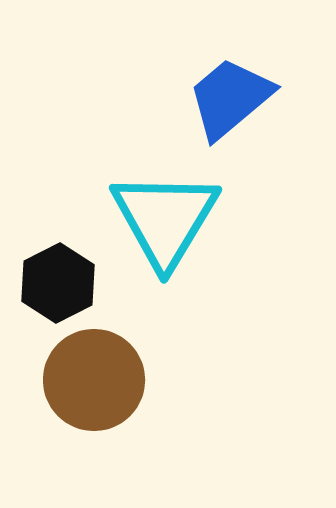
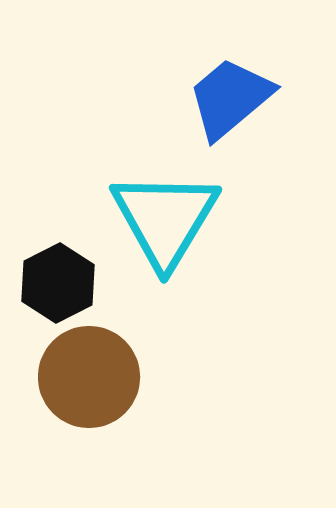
brown circle: moved 5 px left, 3 px up
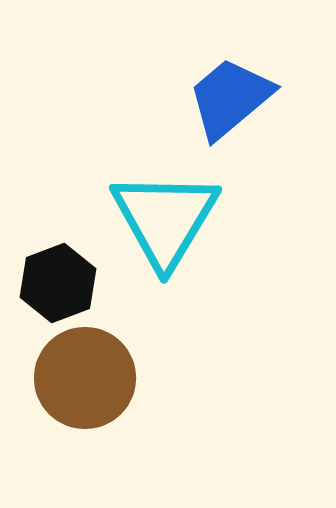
black hexagon: rotated 6 degrees clockwise
brown circle: moved 4 px left, 1 px down
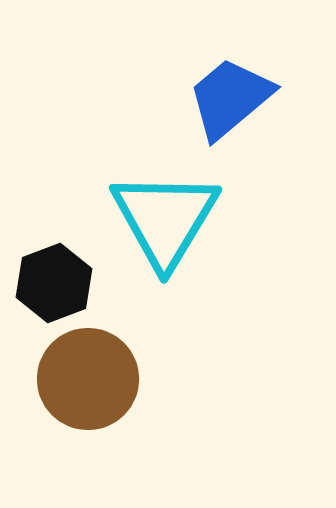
black hexagon: moved 4 px left
brown circle: moved 3 px right, 1 px down
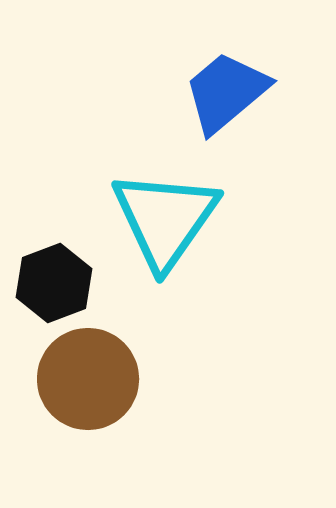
blue trapezoid: moved 4 px left, 6 px up
cyan triangle: rotated 4 degrees clockwise
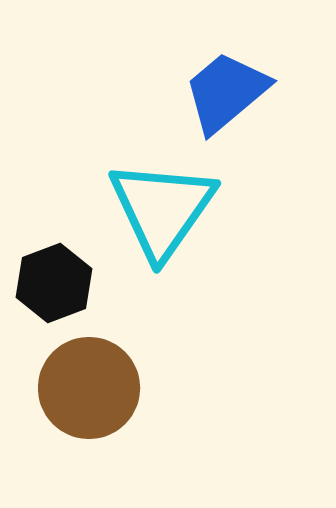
cyan triangle: moved 3 px left, 10 px up
brown circle: moved 1 px right, 9 px down
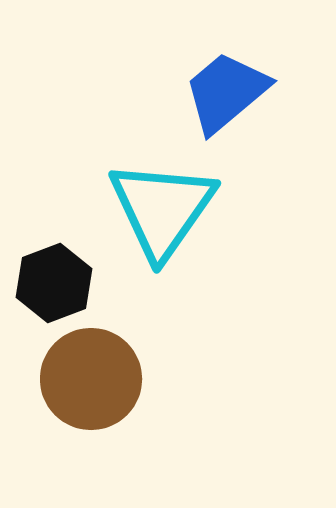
brown circle: moved 2 px right, 9 px up
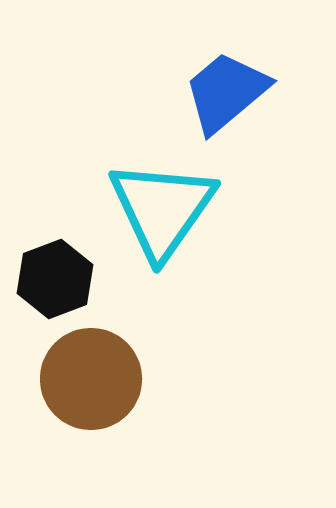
black hexagon: moved 1 px right, 4 px up
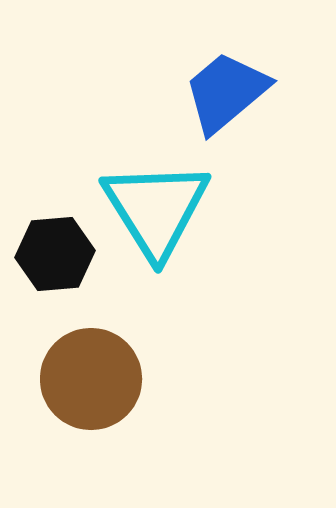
cyan triangle: moved 6 px left; rotated 7 degrees counterclockwise
black hexagon: moved 25 px up; rotated 16 degrees clockwise
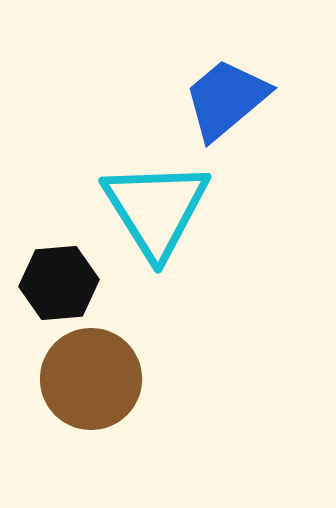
blue trapezoid: moved 7 px down
black hexagon: moved 4 px right, 29 px down
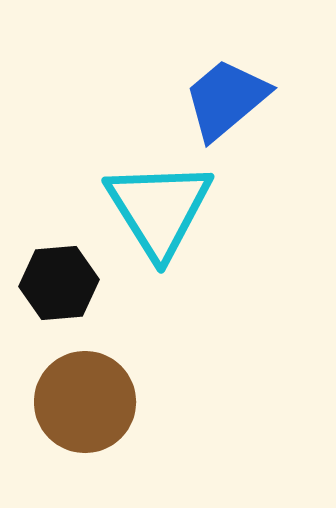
cyan triangle: moved 3 px right
brown circle: moved 6 px left, 23 px down
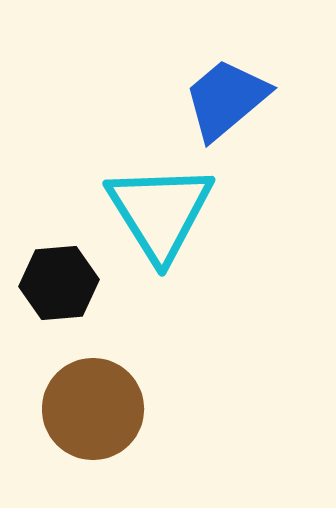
cyan triangle: moved 1 px right, 3 px down
brown circle: moved 8 px right, 7 px down
